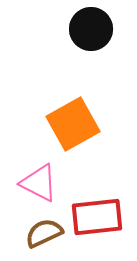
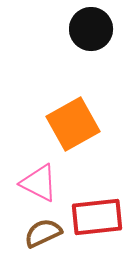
brown semicircle: moved 1 px left
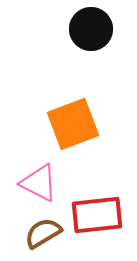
orange square: rotated 8 degrees clockwise
red rectangle: moved 2 px up
brown semicircle: rotated 6 degrees counterclockwise
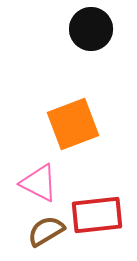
brown semicircle: moved 3 px right, 2 px up
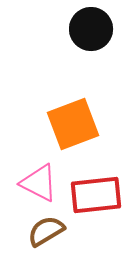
red rectangle: moved 1 px left, 20 px up
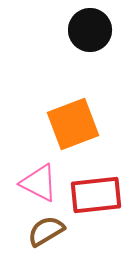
black circle: moved 1 px left, 1 px down
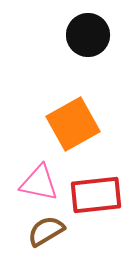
black circle: moved 2 px left, 5 px down
orange square: rotated 8 degrees counterclockwise
pink triangle: rotated 15 degrees counterclockwise
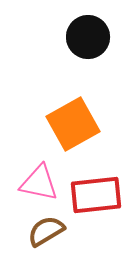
black circle: moved 2 px down
